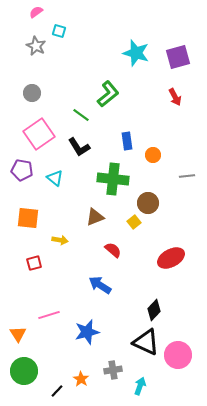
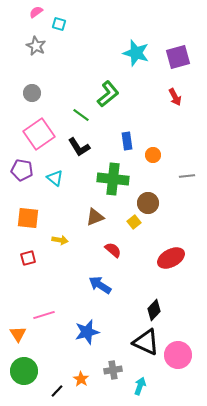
cyan square: moved 7 px up
red square: moved 6 px left, 5 px up
pink line: moved 5 px left
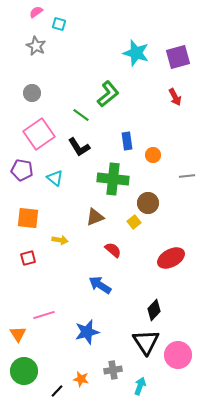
black triangle: rotated 32 degrees clockwise
orange star: rotated 21 degrees counterclockwise
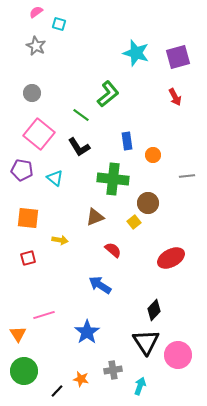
pink square: rotated 16 degrees counterclockwise
blue star: rotated 20 degrees counterclockwise
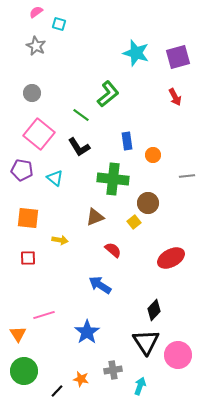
red square: rotated 14 degrees clockwise
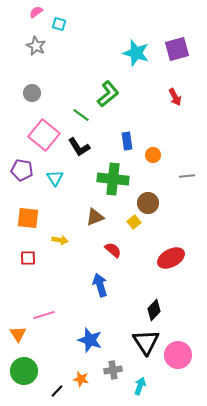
purple square: moved 1 px left, 8 px up
pink square: moved 5 px right, 1 px down
cyan triangle: rotated 18 degrees clockwise
blue arrow: rotated 40 degrees clockwise
blue star: moved 3 px right, 8 px down; rotated 20 degrees counterclockwise
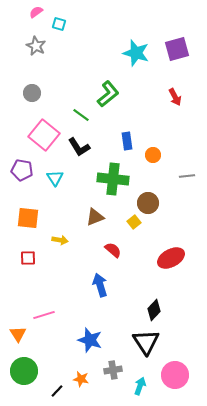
pink circle: moved 3 px left, 20 px down
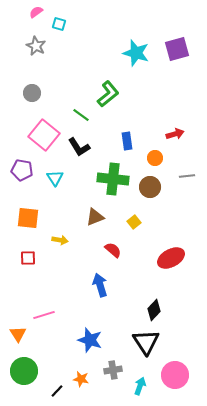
red arrow: moved 37 px down; rotated 78 degrees counterclockwise
orange circle: moved 2 px right, 3 px down
brown circle: moved 2 px right, 16 px up
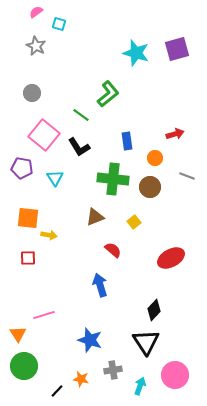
purple pentagon: moved 2 px up
gray line: rotated 28 degrees clockwise
yellow arrow: moved 11 px left, 5 px up
green circle: moved 5 px up
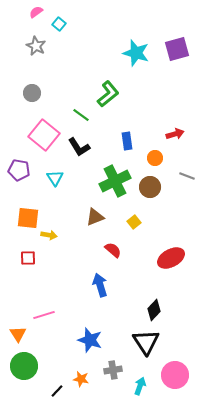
cyan square: rotated 24 degrees clockwise
purple pentagon: moved 3 px left, 2 px down
green cross: moved 2 px right, 2 px down; rotated 32 degrees counterclockwise
